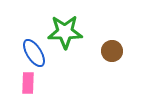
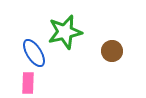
green star: rotated 12 degrees counterclockwise
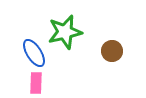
pink rectangle: moved 8 px right
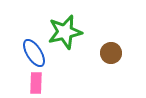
brown circle: moved 1 px left, 2 px down
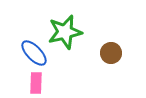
blue ellipse: rotated 12 degrees counterclockwise
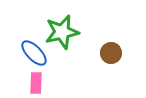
green star: moved 3 px left
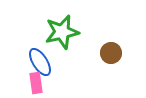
blue ellipse: moved 6 px right, 9 px down; rotated 12 degrees clockwise
pink rectangle: rotated 10 degrees counterclockwise
